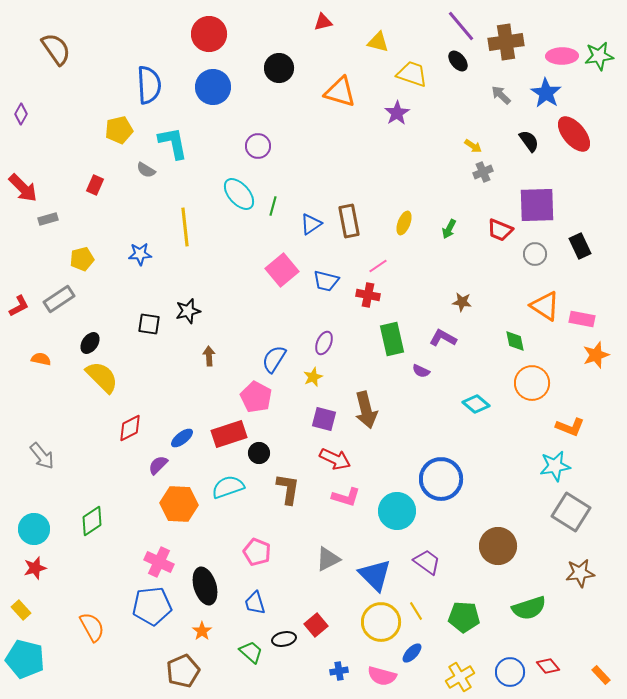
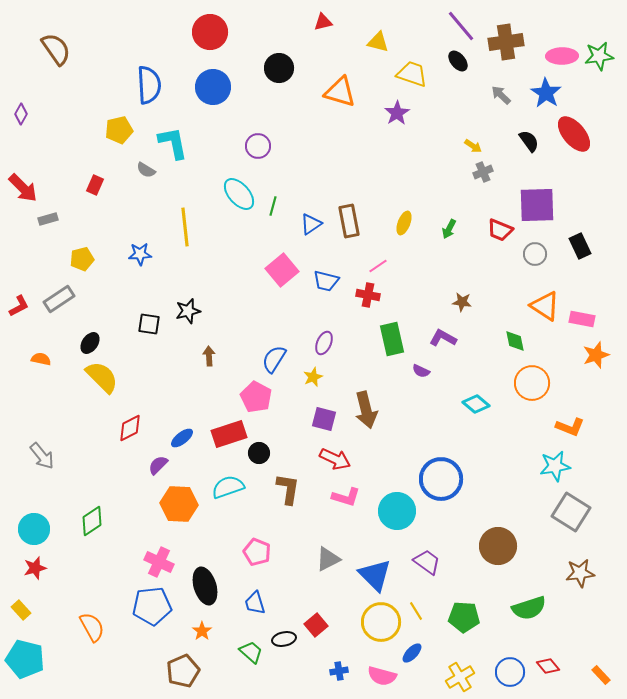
red circle at (209, 34): moved 1 px right, 2 px up
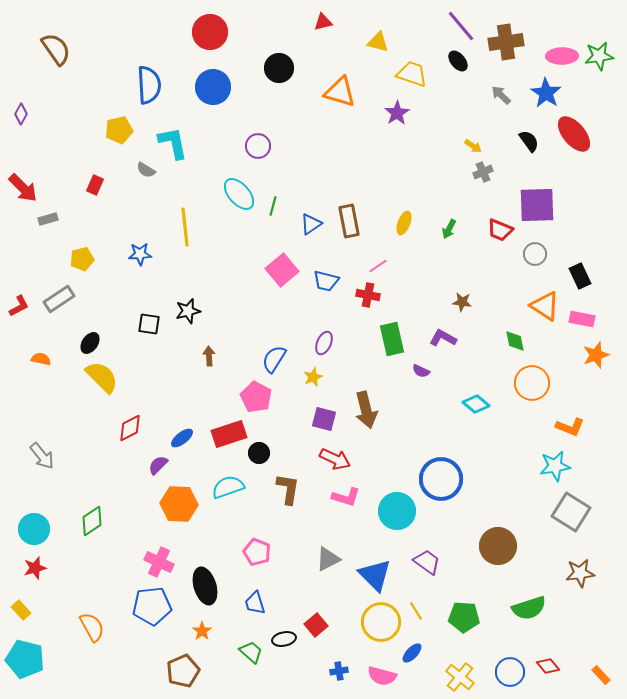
black rectangle at (580, 246): moved 30 px down
yellow cross at (460, 677): rotated 20 degrees counterclockwise
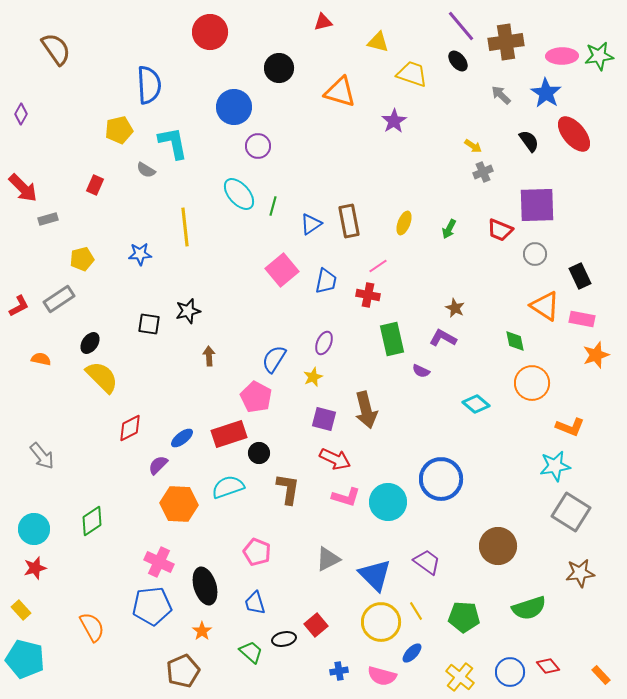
blue circle at (213, 87): moved 21 px right, 20 px down
purple star at (397, 113): moved 3 px left, 8 px down
blue trapezoid at (326, 281): rotated 92 degrees counterclockwise
brown star at (462, 302): moved 7 px left, 6 px down; rotated 18 degrees clockwise
cyan circle at (397, 511): moved 9 px left, 9 px up
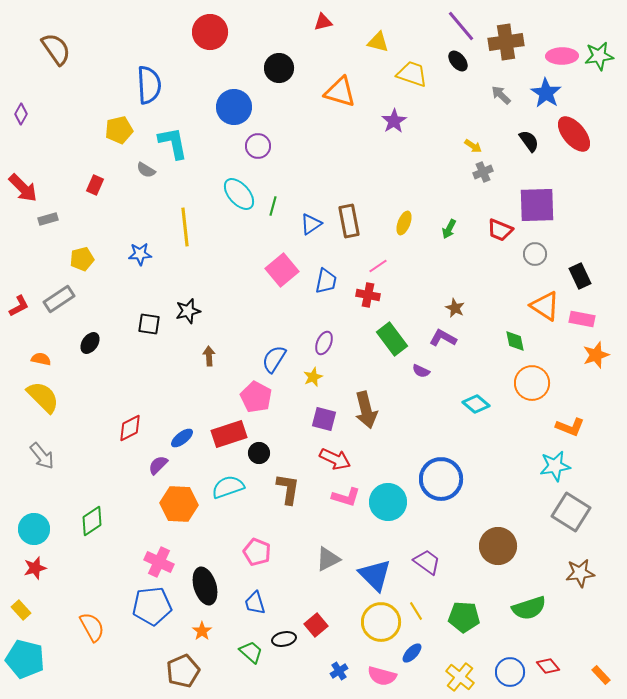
green rectangle at (392, 339): rotated 24 degrees counterclockwise
yellow semicircle at (102, 377): moved 59 px left, 20 px down
blue cross at (339, 671): rotated 24 degrees counterclockwise
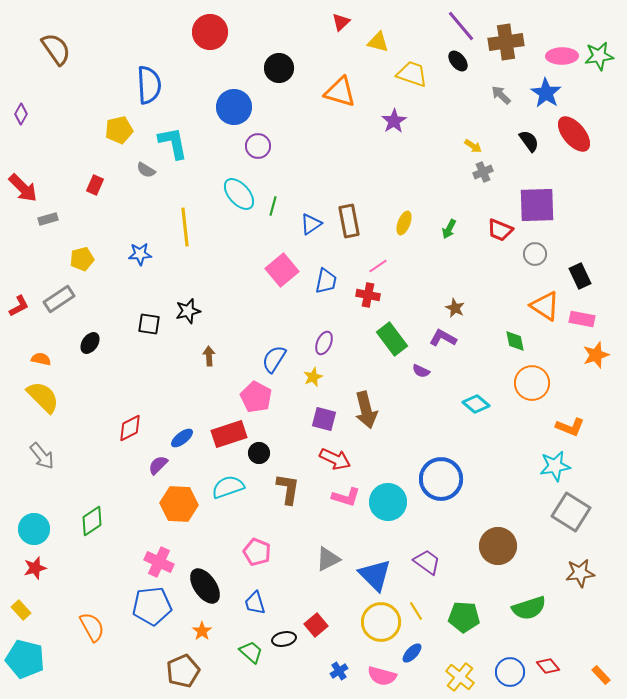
red triangle at (323, 22): moved 18 px right; rotated 30 degrees counterclockwise
black ellipse at (205, 586): rotated 18 degrees counterclockwise
